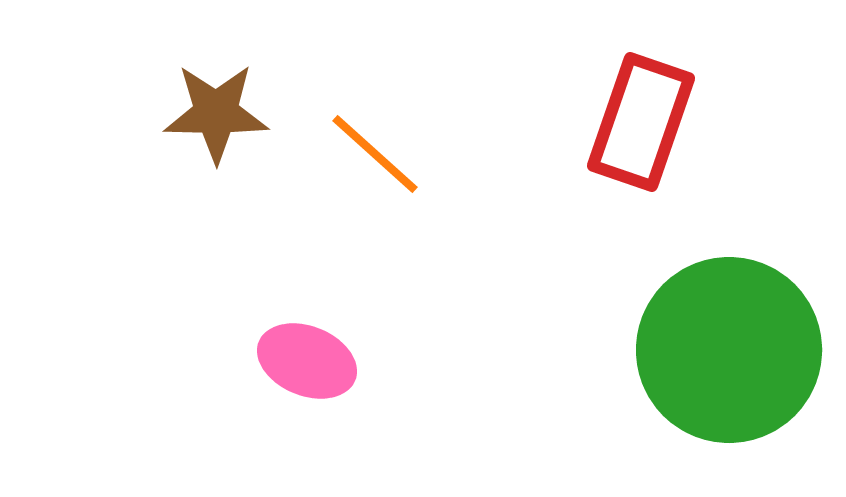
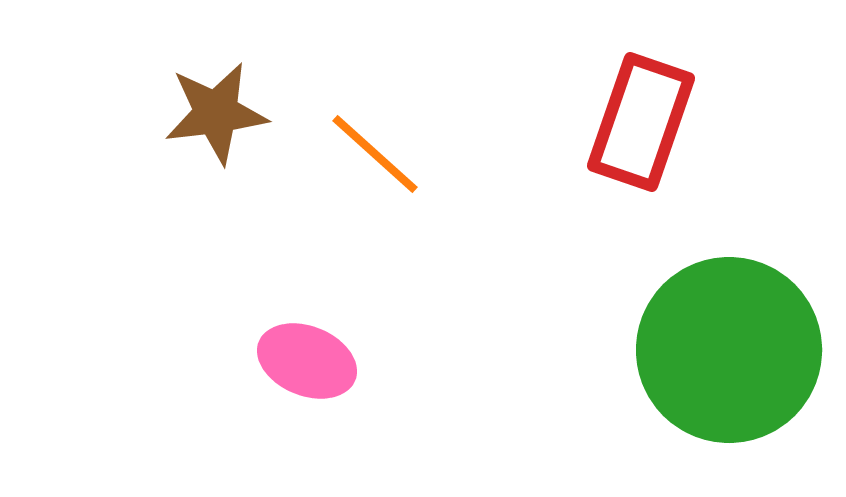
brown star: rotated 8 degrees counterclockwise
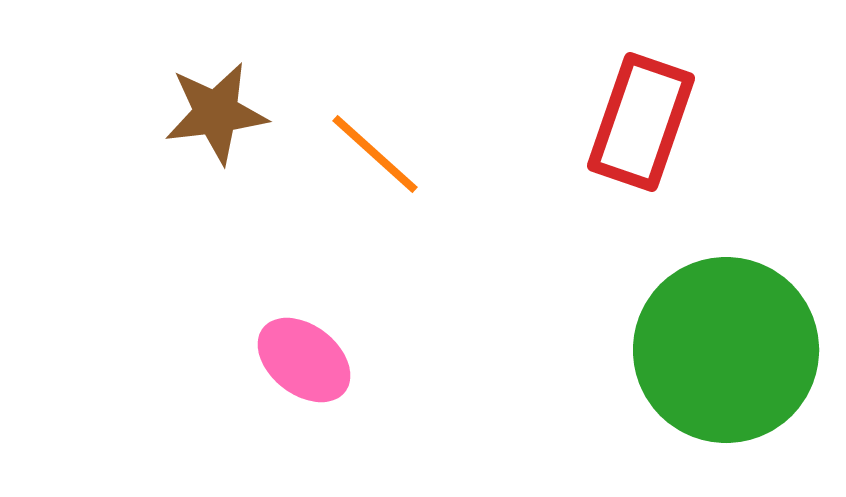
green circle: moved 3 px left
pink ellipse: moved 3 px left, 1 px up; rotated 16 degrees clockwise
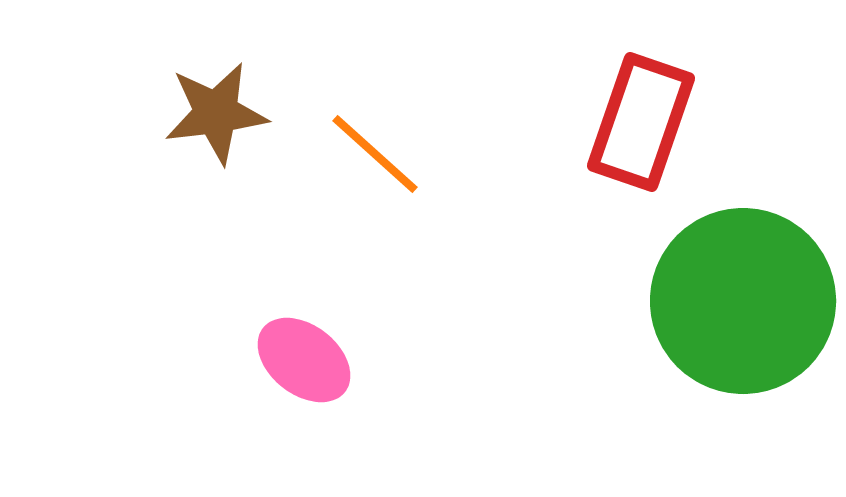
green circle: moved 17 px right, 49 px up
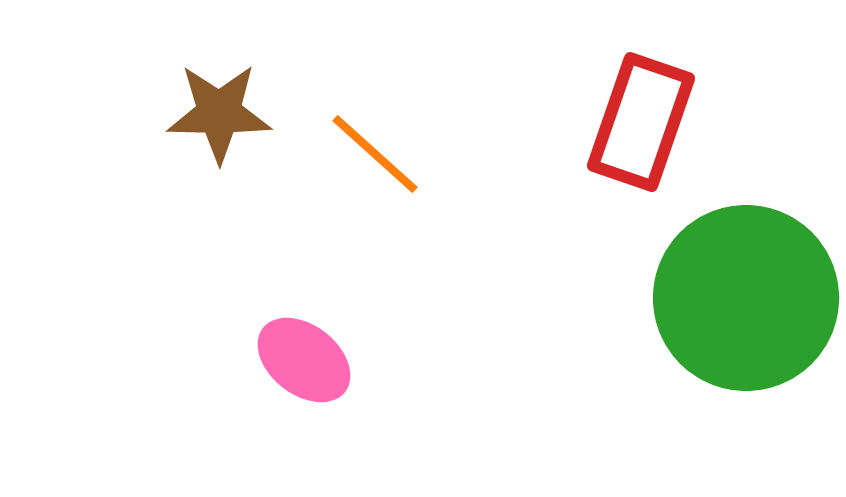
brown star: moved 3 px right; rotated 8 degrees clockwise
green circle: moved 3 px right, 3 px up
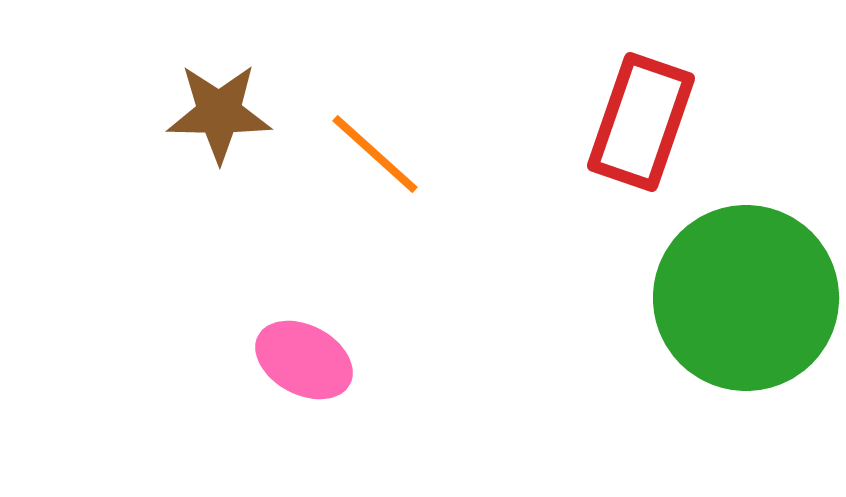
pink ellipse: rotated 10 degrees counterclockwise
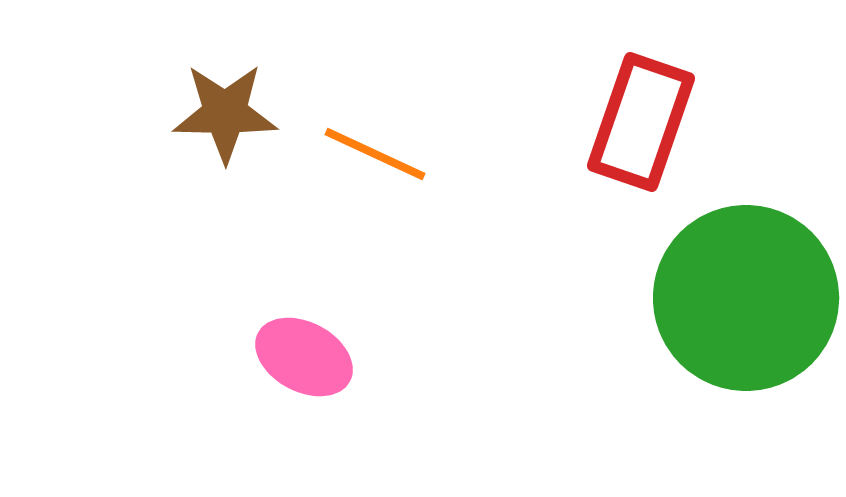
brown star: moved 6 px right
orange line: rotated 17 degrees counterclockwise
pink ellipse: moved 3 px up
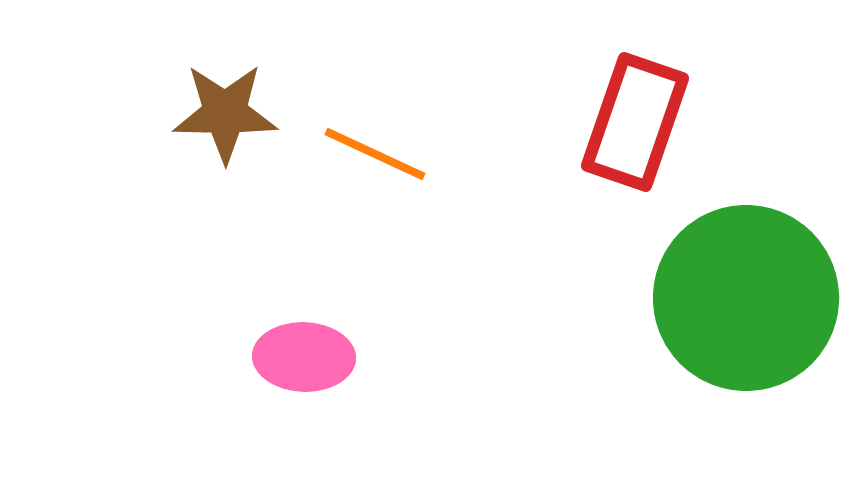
red rectangle: moved 6 px left
pink ellipse: rotated 26 degrees counterclockwise
